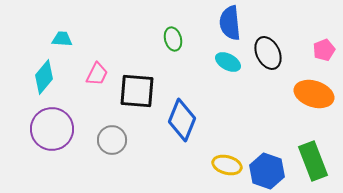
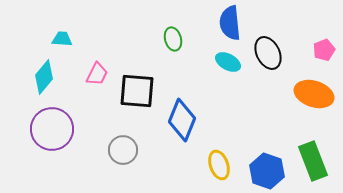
gray circle: moved 11 px right, 10 px down
yellow ellipse: moved 8 px left; rotated 56 degrees clockwise
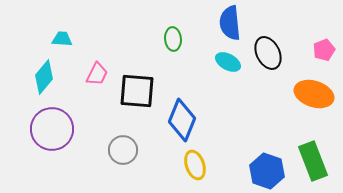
green ellipse: rotated 10 degrees clockwise
yellow ellipse: moved 24 px left
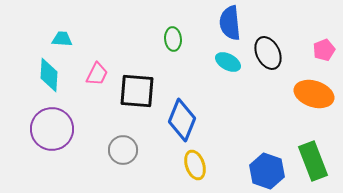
cyan diamond: moved 5 px right, 2 px up; rotated 36 degrees counterclockwise
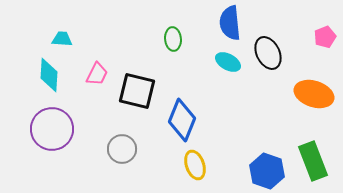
pink pentagon: moved 1 px right, 13 px up
black square: rotated 9 degrees clockwise
gray circle: moved 1 px left, 1 px up
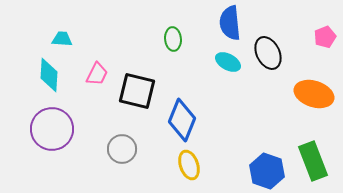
yellow ellipse: moved 6 px left
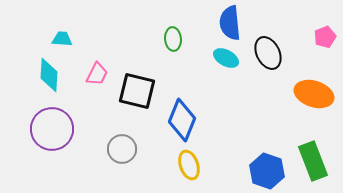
cyan ellipse: moved 2 px left, 4 px up
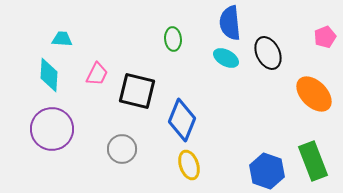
orange ellipse: rotated 27 degrees clockwise
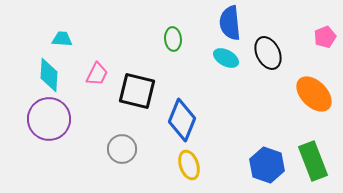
purple circle: moved 3 px left, 10 px up
blue hexagon: moved 6 px up
